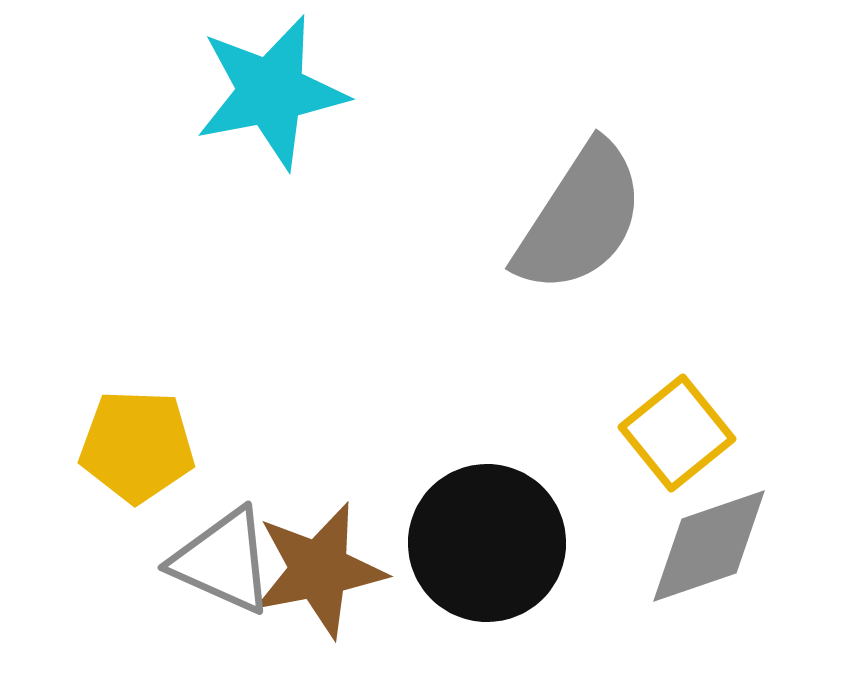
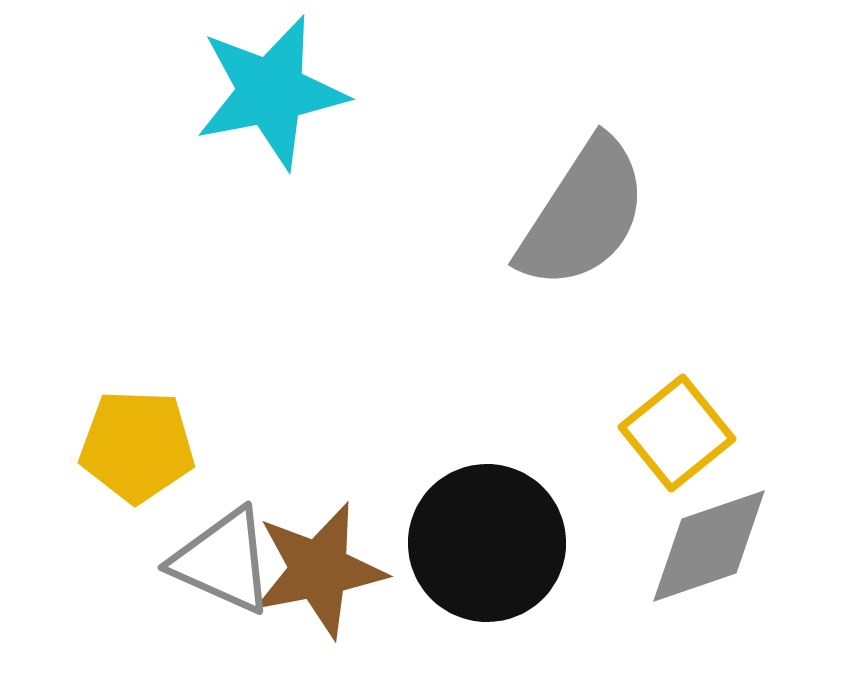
gray semicircle: moved 3 px right, 4 px up
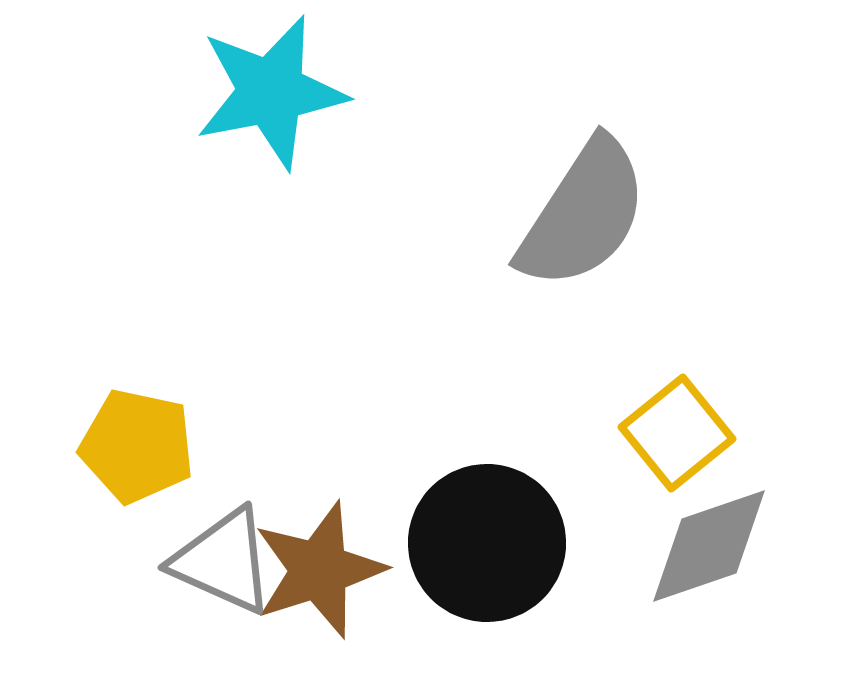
yellow pentagon: rotated 10 degrees clockwise
brown star: rotated 7 degrees counterclockwise
